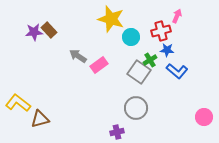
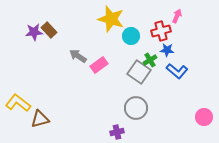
cyan circle: moved 1 px up
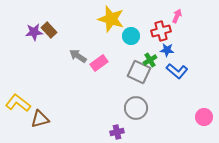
pink rectangle: moved 2 px up
gray square: rotated 10 degrees counterclockwise
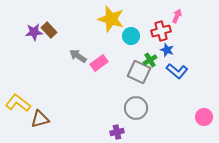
blue star: rotated 16 degrees clockwise
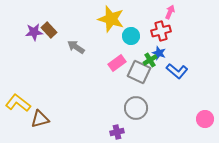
pink arrow: moved 7 px left, 4 px up
blue star: moved 8 px left, 3 px down
gray arrow: moved 2 px left, 9 px up
pink rectangle: moved 18 px right
pink circle: moved 1 px right, 2 px down
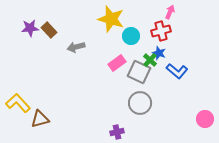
purple star: moved 4 px left, 4 px up
gray arrow: rotated 48 degrees counterclockwise
green cross: rotated 16 degrees counterclockwise
yellow L-shape: rotated 10 degrees clockwise
gray circle: moved 4 px right, 5 px up
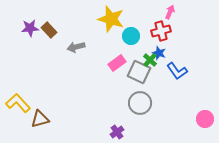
blue L-shape: rotated 15 degrees clockwise
purple cross: rotated 24 degrees counterclockwise
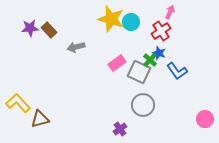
red cross: rotated 18 degrees counterclockwise
cyan circle: moved 14 px up
gray circle: moved 3 px right, 2 px down
purple cross: moved 3 px right, 3 px up
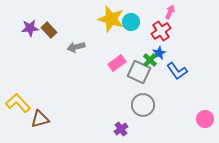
blue star: rotated 24 degrees clockwise
purple cross: moved 1 px right
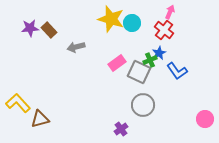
cyan circle: moved 1 px right, 1 px down
red cross: moved 3 px right, 1 px up; rotated 18 degrees counterclockwise
green cross: rotated 24 degrees clockwise
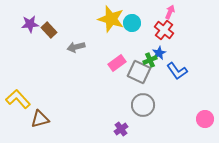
purple star: moved 4 px up
yellow L-shape: moved 4 px up
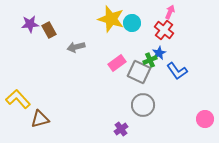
brown rectangle: rotated 14 degrees clockwise
